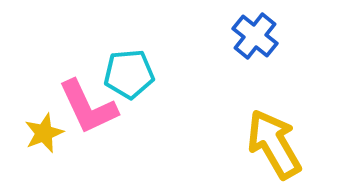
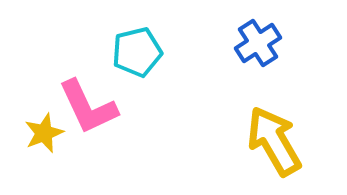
blue cross: moved 3 px right, 7 px down; rotated 18 degrees clockwise
cyan pentagon: moved 8 px right, 22 px up; rotated 9 degrees counterclockwise
yellow arrow: moved 3 px up
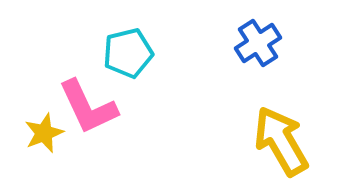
cyan pentagon: moved 9 px left, 1 px down
yellow arrow: moved 7 px right
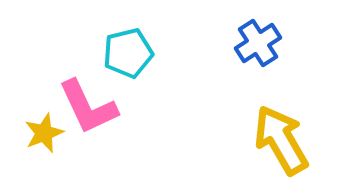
yellow arrow: moved 1 px up
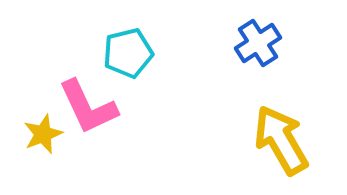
yellow star: moved 1 px left, 1 px down
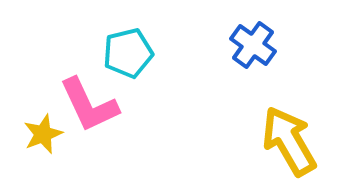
blue cross: moved 5 px left, 2 px down; rotated 21 degrees counterclockwise
pink L-shape: moved 1 px right, 2 px up
yellow arrow: moved 8 px right, 1 px down
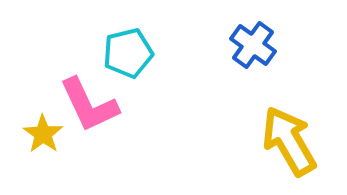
yellow star: rotated 15 degrees counterclockwise
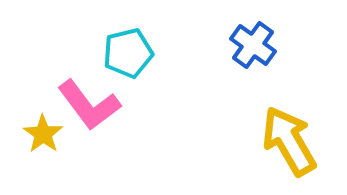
pink L-shape: rotated 12 degrees counterclockwise
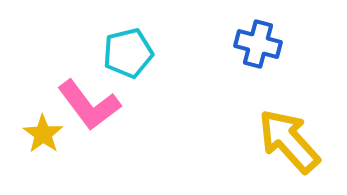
blue cross: moved 5 px right, 1 px up; rotated 21 degrees counterclockwise
yellow arrow: rotated 12 degrees counterclockwise
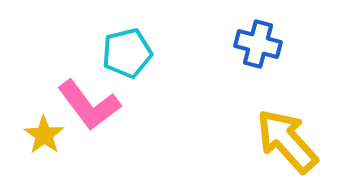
cyan pentagon: moved 1 px left
yellow star: moved 1 px right, 1 px down
yellow arrow: moved 2 px left
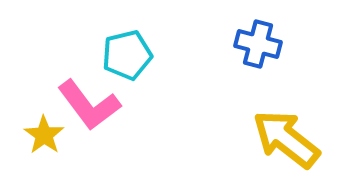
cyan pentagon: moved 2 px down
yellow arrow: moved 1 px left, 2 px up; rotated 10 degrees counterclockwise
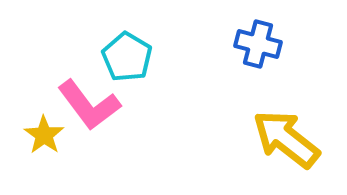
cyan pentagon: moved 2 px down; rotated 27 degrees counterclockwise
